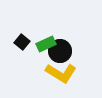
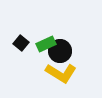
black square: moved 1 px left, 1 px down
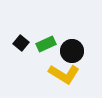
black circle: moved 12 px right
yellow L-shape: moved 3 px right, 1 px down
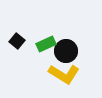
black square: moved 4 px left, 2 px up
black circle: moved 6 px left
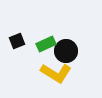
black square: rotated 28 degrees clockwise
yellow L-shape: moved 8 px left, 1 px up
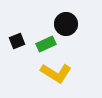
black circle: moved 27 px up
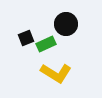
black square: moved 9 px right, 3 px up
